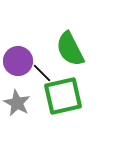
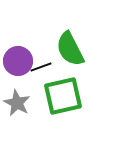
black line: moved 1 px left, 6 px up; rotated 65 degrees counterclockwise
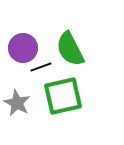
purple circle: moved 5 px right, 13 px up
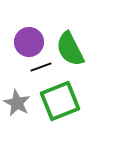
purple circle: moved 6 px right, 6 px up
green square: moved 3 px left, 5 px down; rotated 9 degrees counterclockwise
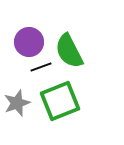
green semicircle: moved 1 px left, 2 px down
gray star: rotated 24 degrees clockwise
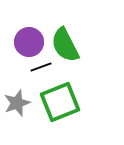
green semicircle: moved 4 px left, 6 px up
green square: moved 1 px down
